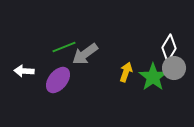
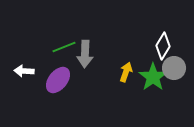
white diamond: moved 6 px left, 2 px up
gray arrow: rotated 52 degrees counterclockwise
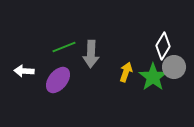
gray arrow: moved 6 px right
gray circle: moved 1 px up
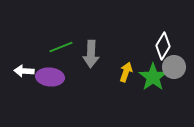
green line: moved 3 px left
purple ellipse: moved 8 px left, 3 px up; rotated 56 degrees clockwise
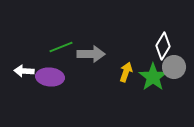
gray arrow: rotated 92 degrees counterclockwise
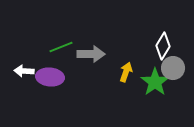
gray circle: moved 1 px left, 1 px down
green star: moved 2 px right, 5 px down
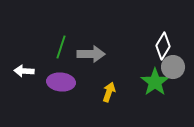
green line: rotated 50 degrees counterclockwise
gray circle: moved 1 px up
yellow arrow: moved 17 px left, 20 px down
purple ellipse: moved 11 px right, 5 px down
